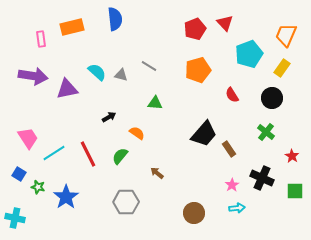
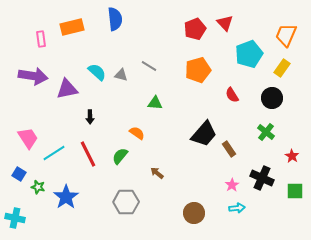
black arrow: moved 19 px left; rotated 120 degrees clockwise
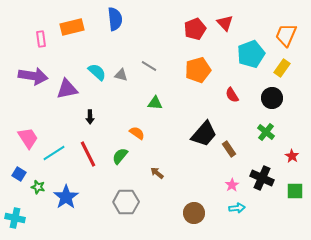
cyan pentagon: moved 2 px right
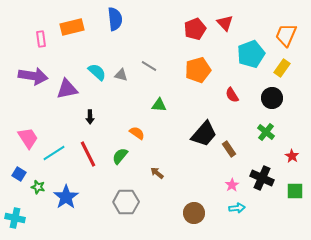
green triangle: moved 4 px right, 2 px down
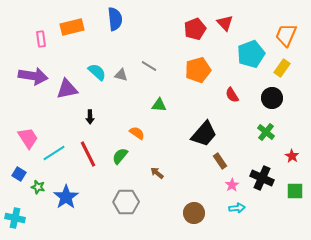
brown rectangle: moved 9 px left, 12 px down
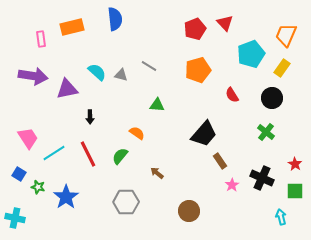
green triangle: moved 2 px left
red star: moved 3 px right, 8 px down
cyan arrow: moved 44 px right, 9 px down; rotated 98 degrees counterclockwise
brown circle: moved 5 px left, 2 px up
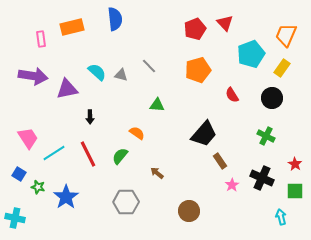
gray line: rotated 14 degrees clockwise
green cross: moved 4 px down; rotated 12 degrees counterclockwise
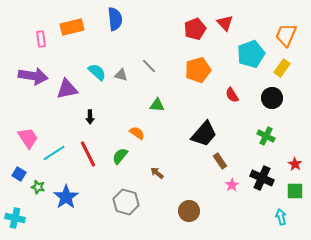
gray hexagon: rotated 15 degrees clockwise
